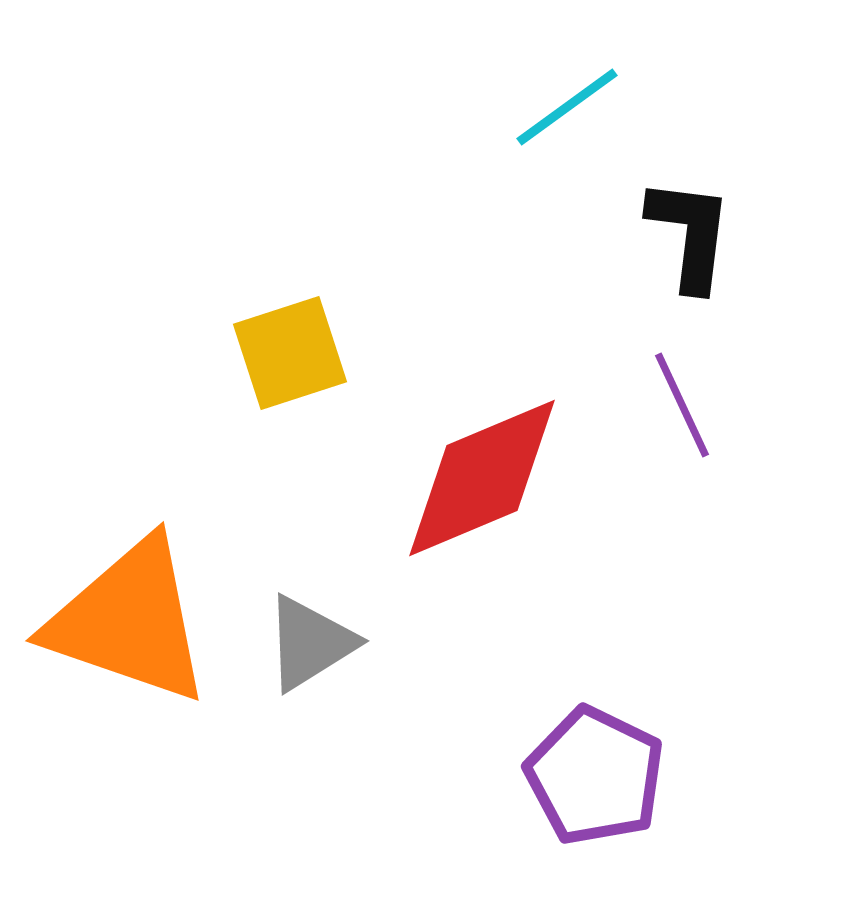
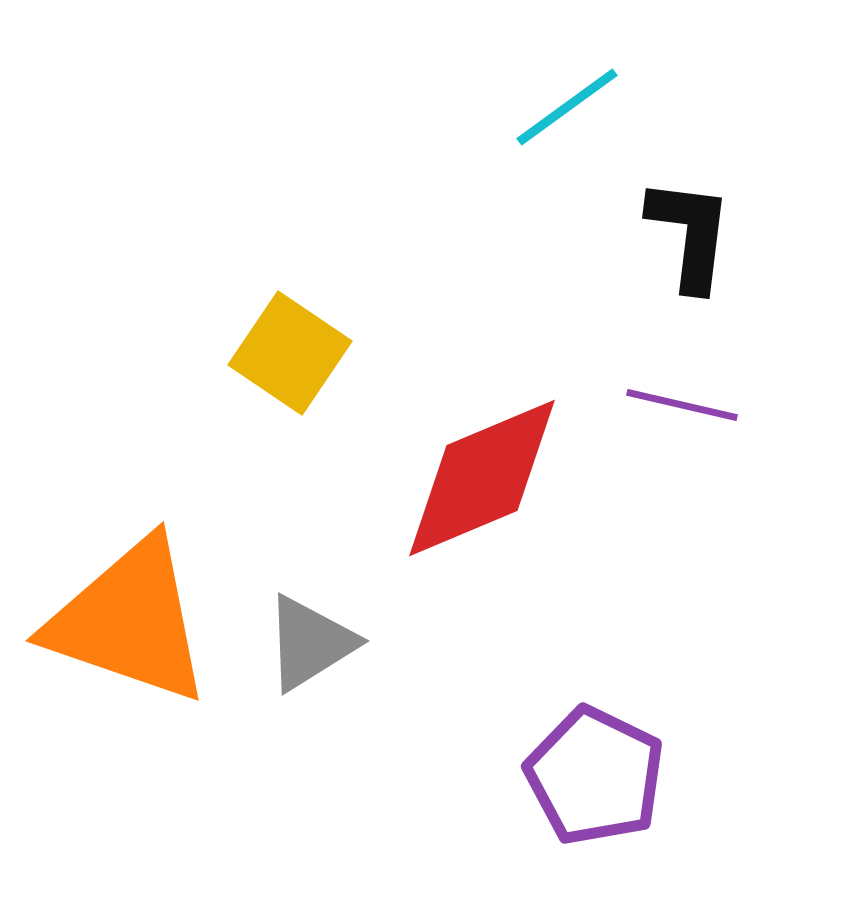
yellow square: rotated 38 degrees counterclockwise
purple line: rotated 52 degrees counterclockwise
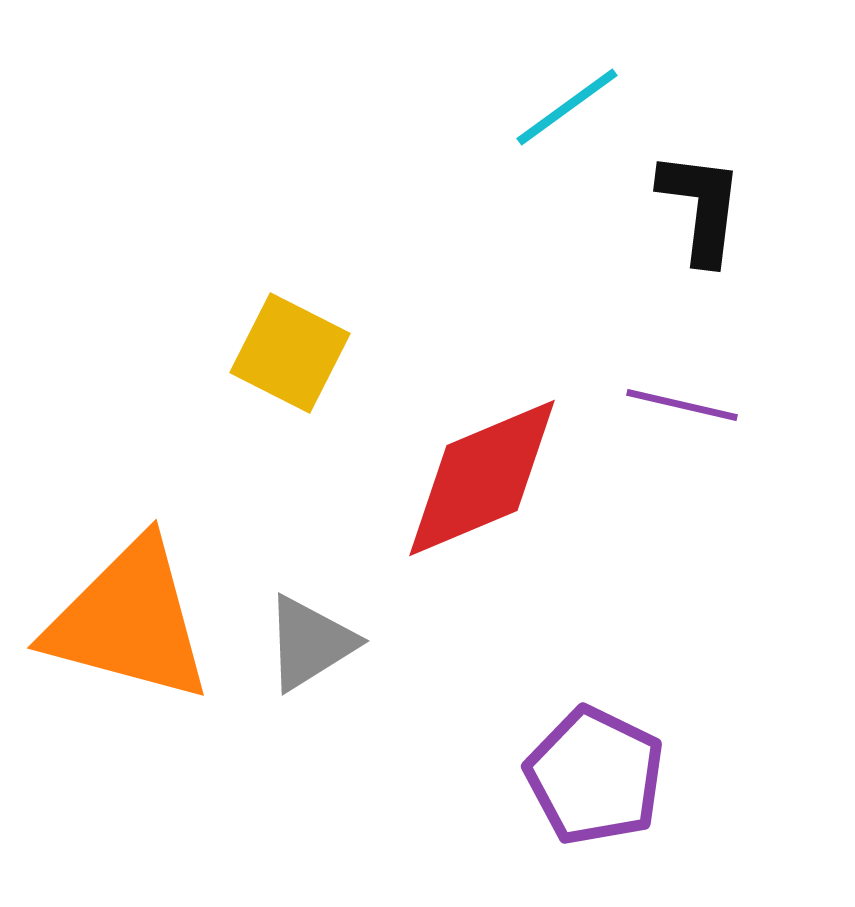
black L-shape: moved 11 px right, 27 px up
yellow square: rotated 7 degrees counterclockwise
orange triangle: rotated 4 degrees counterclockwise
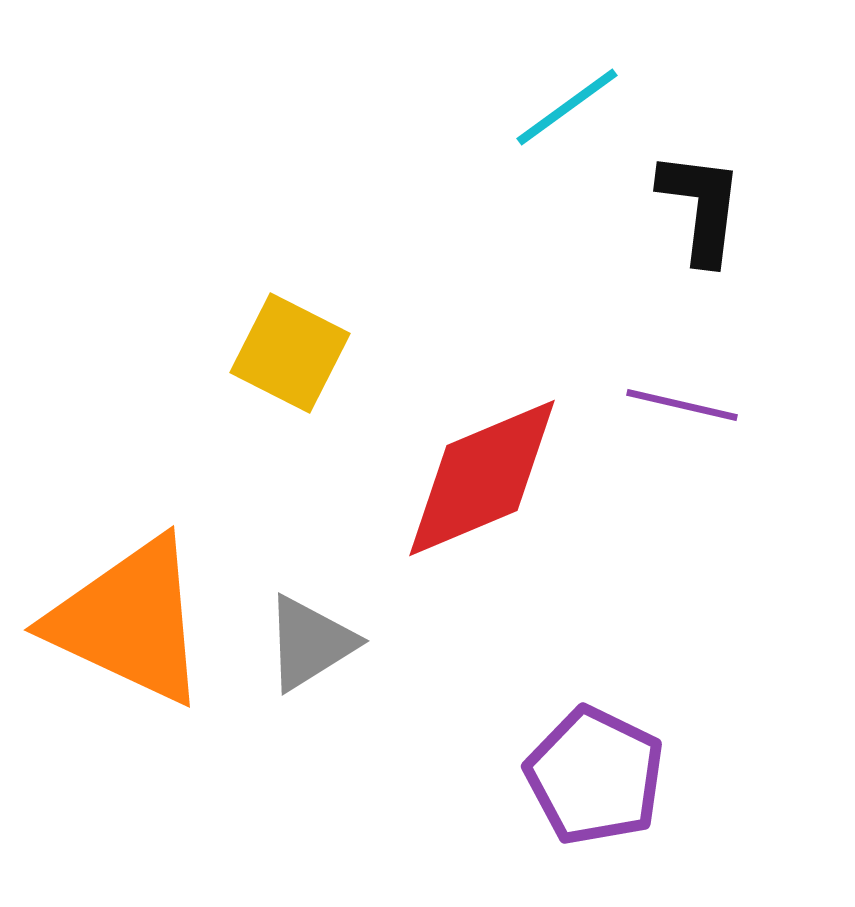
orange triangle: rotated 10 degrees clockwise
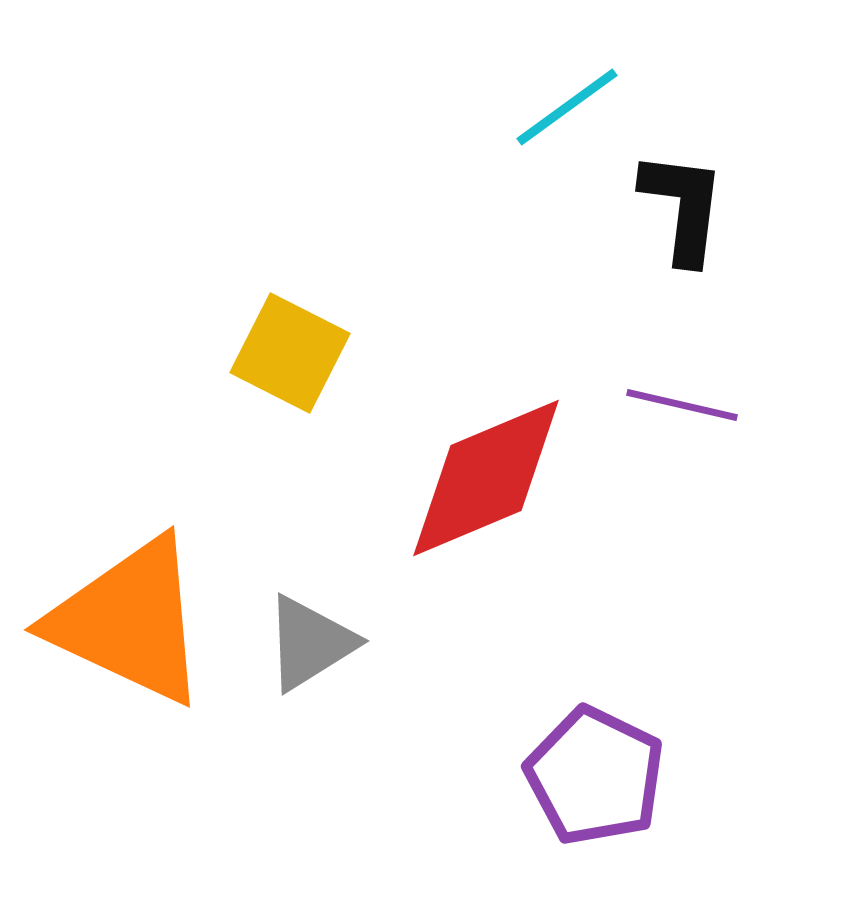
black L-shape: moved 18 px left
red diamond: moved 4 px right
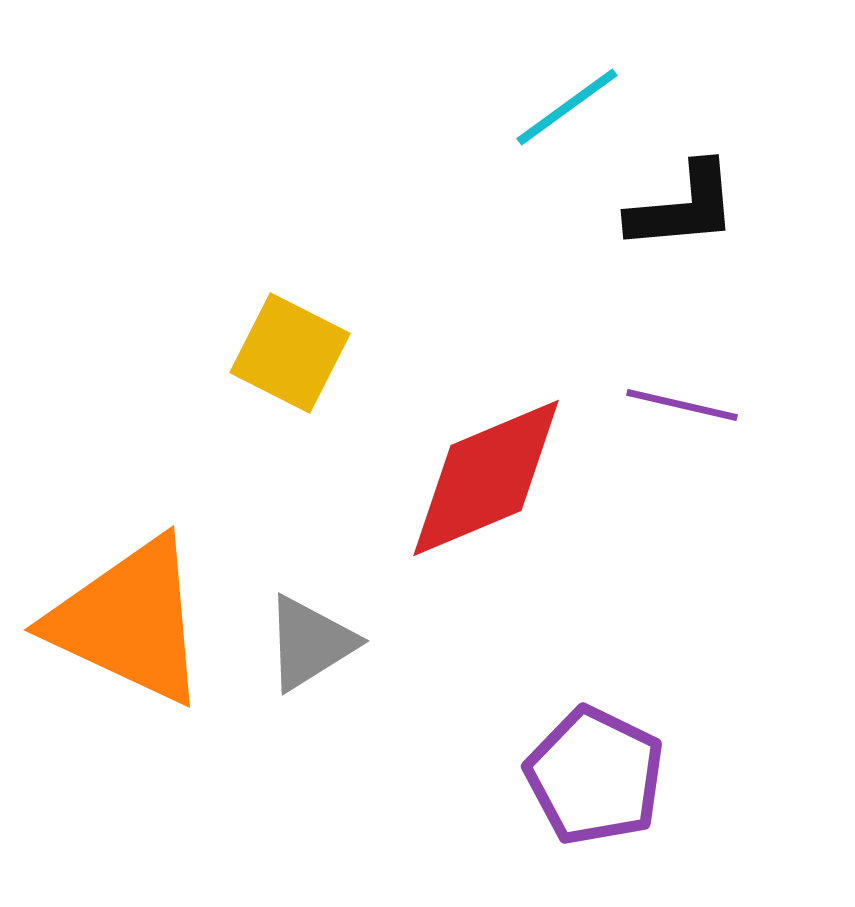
black L-shape: rotated 78 degrees clockwise
